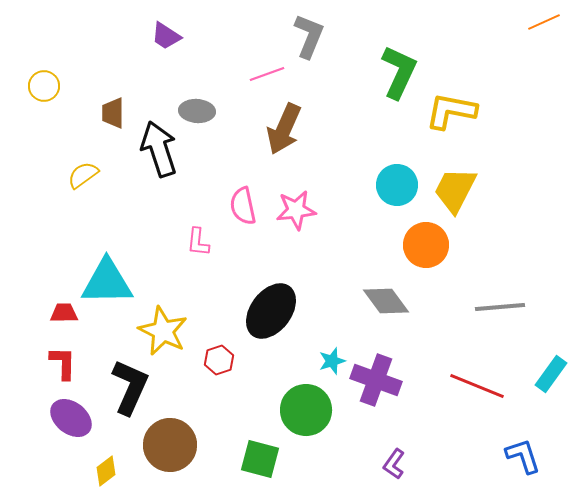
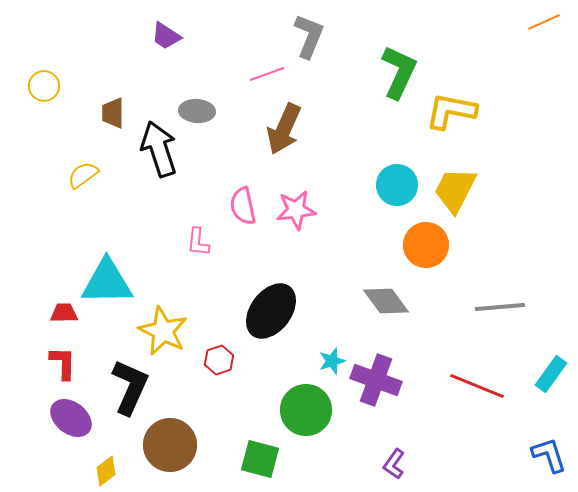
blue L-shape: moved 26 px right, 1 px up
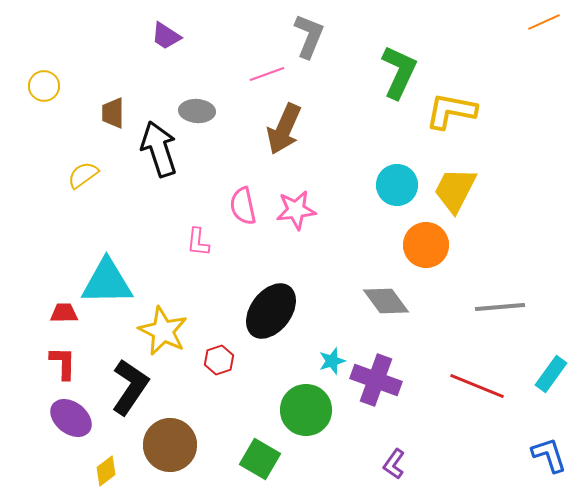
black L-shape: rotated 10 degrees clockwise
green square: rotated 15 degrees clockwise
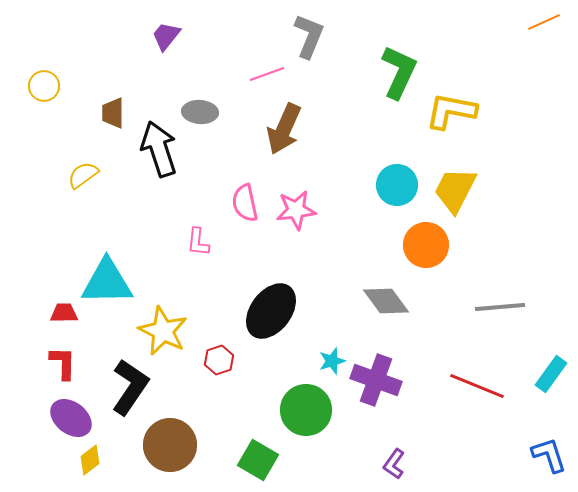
purple trapezoid: rotated 96 degrees clockwise
gray ellipse: moved 3 px right, 1 px down
pink semicircle: moved 2 px right, 3 px up
green square: moved 2 px left, 1 px down
yellow diamond: moved 16 px left, 11 px up
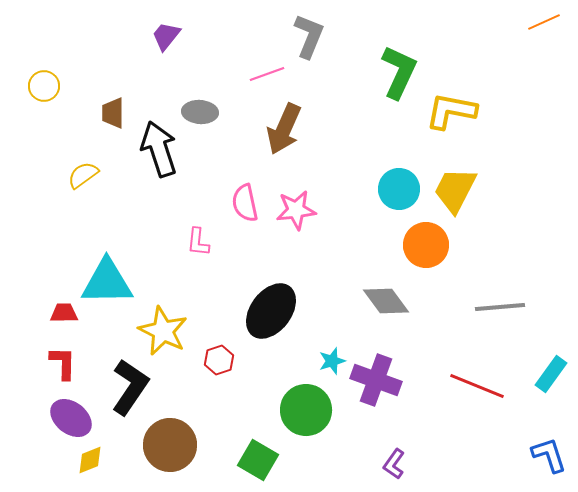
cyan circle: moved 2 px right, 4 px down
yellow diamond: rotated 16 degrees clockwise
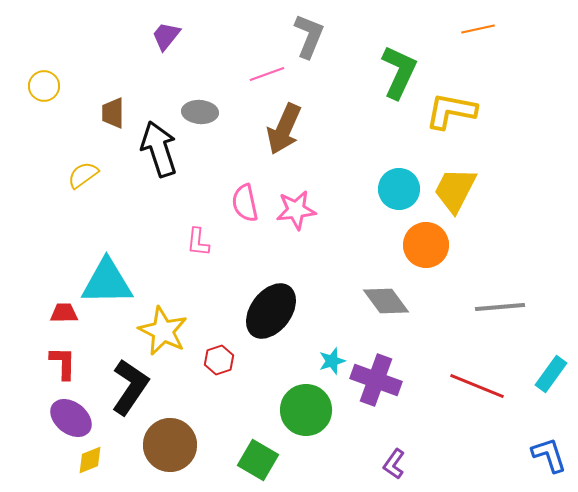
orange line: moved 66 px left, 7 px down; rotated 12 degrees clockwise
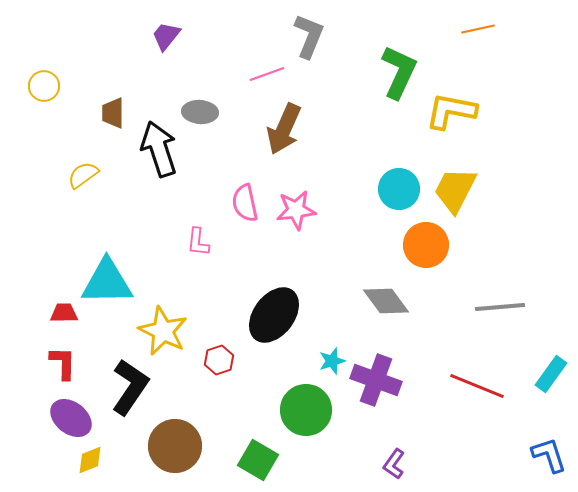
black ellipse: moved 3 px right, 4 px down
brown circle: moved 5 px right, 1 px down
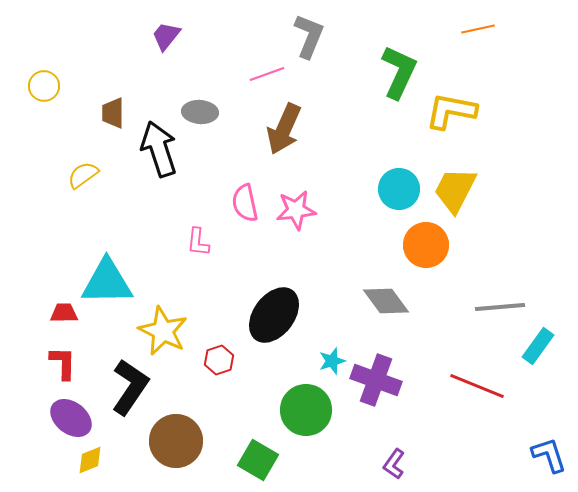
cyan rectangle: moved 13 px left, 28 px up
brown circle: moved 1 px right, 5 px up
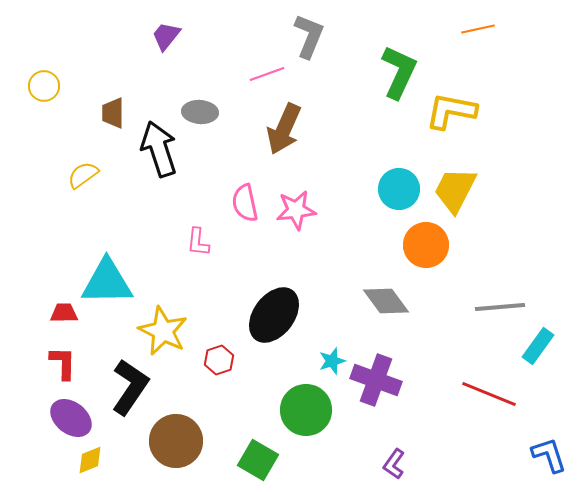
red line: moved 12 px right, 8 px down
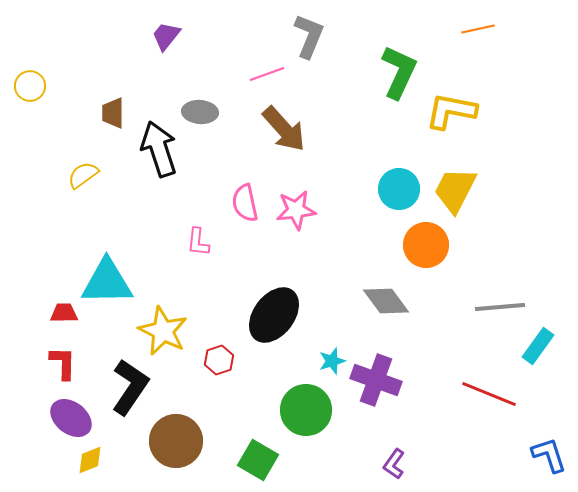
yellow circle: moved 14 px left
brown arrow: rotated 66 degrees counterclockwise
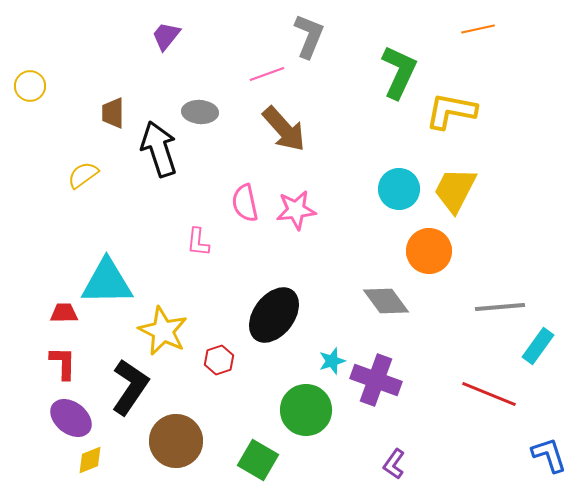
orange circle: moved 3 px right, 6 px down
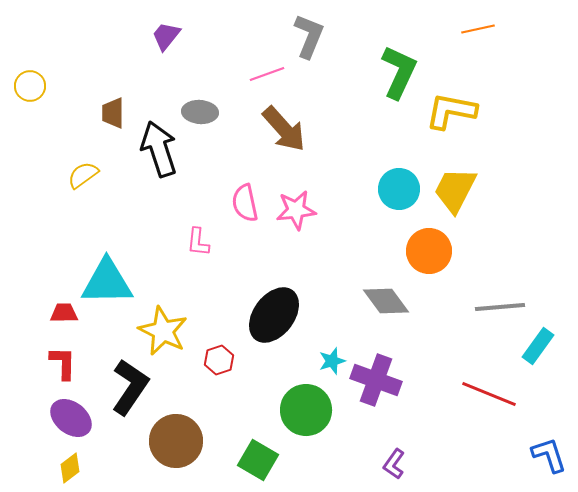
yellow diamond: moved 20 px left, 8 px down; rotated 16 degrees counterclockwise
